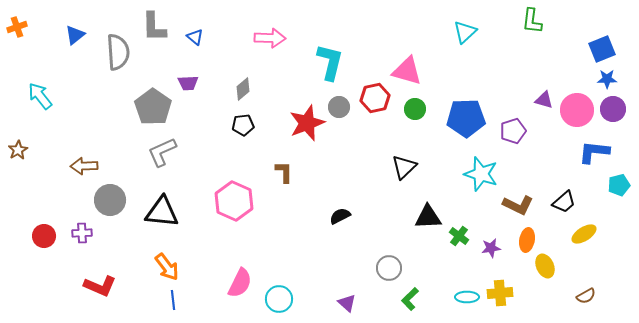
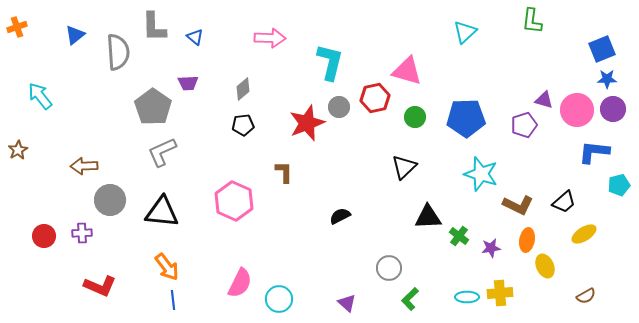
green circle at (415, 109): moved 8 px down
purple pentagon at (513, 131): moved 11 px right, 6 px up
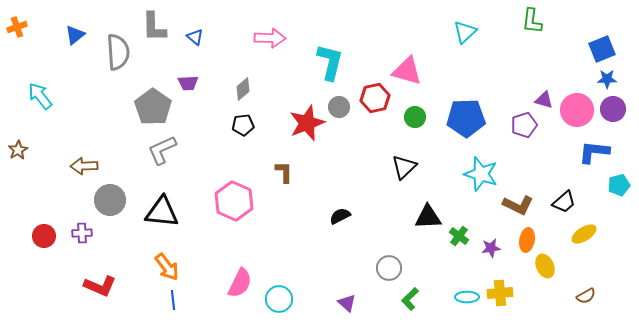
gray L-shape at (162, 152): moved 2 px up
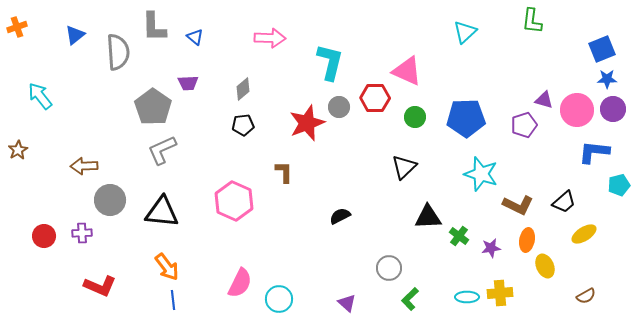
pink triangle at (407, 71): rotated 8 degrees clockwise
red hexagon at (375, 98): rotated 12 degrees clockwise
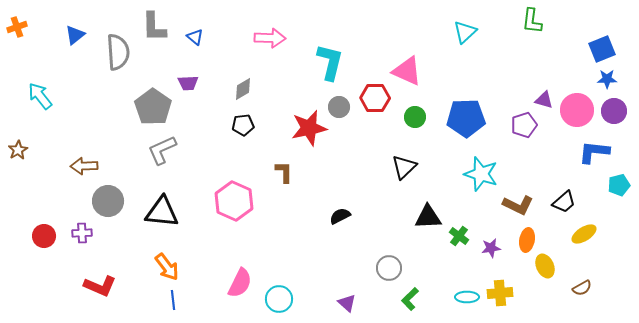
gray diamond at (243, 89): rotated 10 degrees clockwise
purple circle at (613, 109): moved 1 px right, 2 px down
red star at (307, 123): moved 2 px right, 5 px down; rotated 9 degrees clockwise
gray circle at (110, 200): moved 2 px left, 1 px down
brown semicircle at (586, 296): moved 4 px left, 8 px up
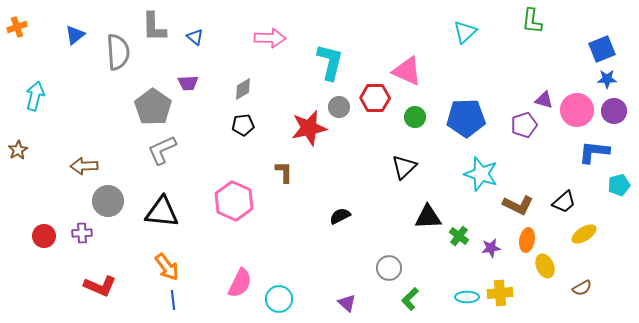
cyan arrow at (40, 96): moved 5 px left; rotated 52 degrees clockwise
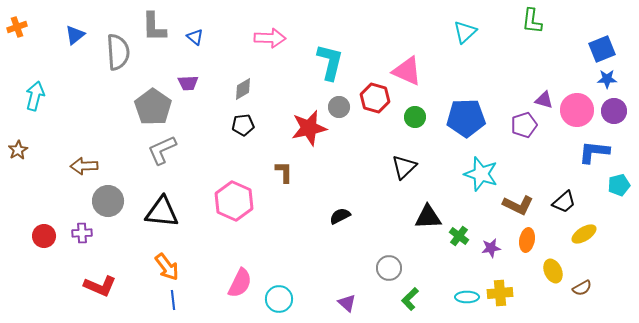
red hexagon at (375, 98): rotated 16 degrees clockwise
yellow ellipse at (545, 266): moved 8 px right, 5 px down
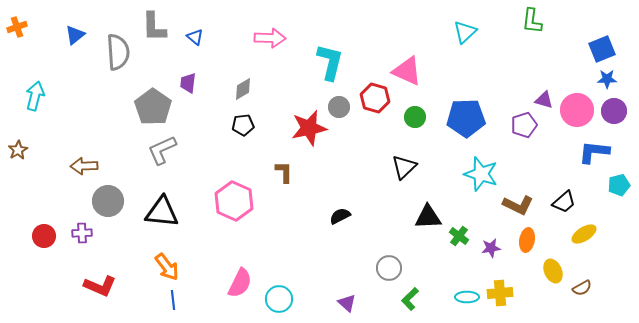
purple trapezoid at (188, 83): rotated 100 degrees clockwise
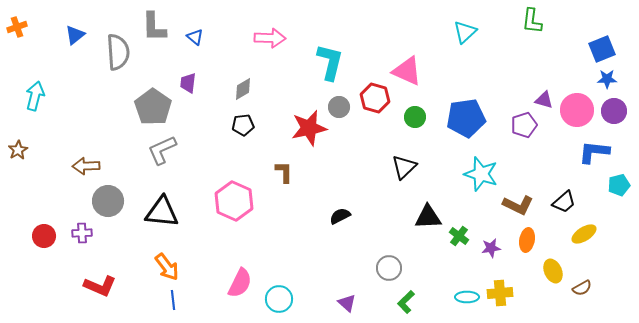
blue pentagon at (466, 118): rotated 6 degrees counterclockwise
brown arrow at (84, 166): moved 2 px right
green L-shape at (410, 299): moved 4 px left, 3 px down
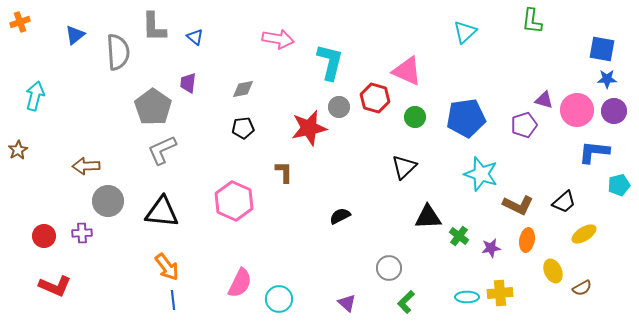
orange cross at (17, 27): moved 3 px right, 5 px up
pink arrow at (270, 38): moved 8 px right, 1 px down; rotated 8 degrees clockwise
blue square at (602, 49): rotated 32 degrees clockwise
gray diamond at (243, 89): rotated 20 degrees clockwise
black pentagon at (243, 125): moved 3 px down
red L-shape at (100, 286): moved 45 px left
